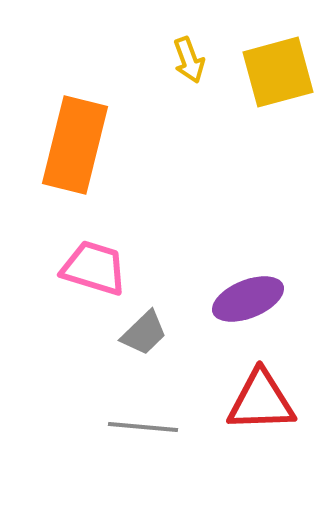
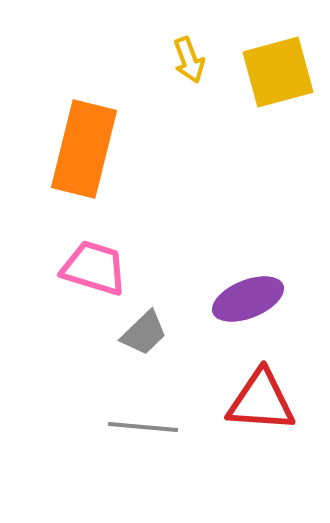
orange rectangle: moved 9 px right, 4 px down
red triangle: rotated 6 degrees clockwise
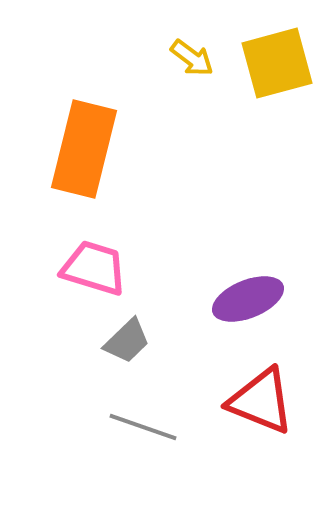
yellow arrow: moved 3 px right, 2 px up; rotated 33 degrees counterclockwise
yellow square: moved 1 px left, 9 px up
gray trapezoid: moved 17 px left, 8 px down
red triangle: rotated 18 degrees clockwise
gray line: rotated 14 degrees clockwise
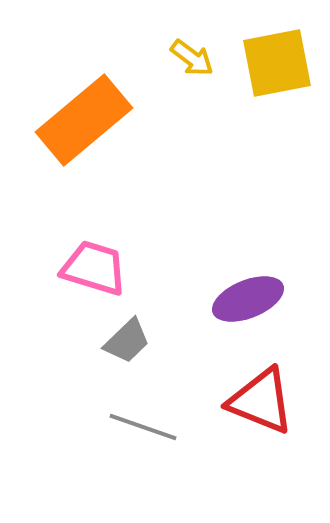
yellow square: rotated 4 degrees clockwise
orange rectangle: moved 29 px up; rotated 36 degrees clockwise
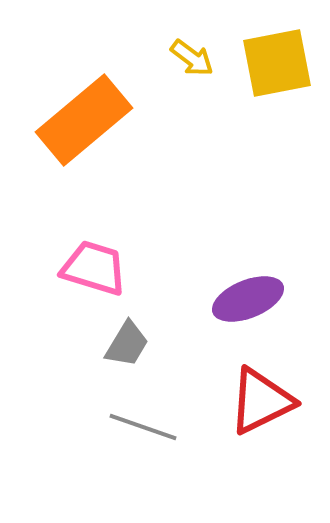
gray trapezoid: moved 3 px down; rotated 15 degrees counterclockwise
red triangle: rotated 48 degrees counterclockwise
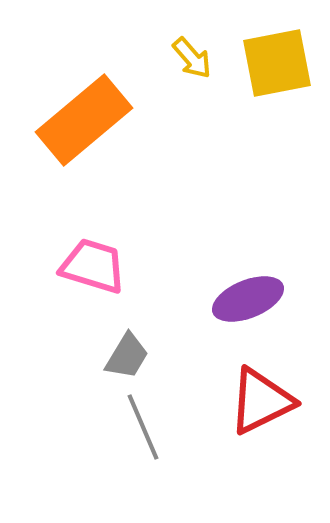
yellow arrow: rotated 12 degrees clockwise
pink trapezoid: moved 1 px left, 2 px up
gray trapezoid: moved 12 px down
gray line: rotated 48 degrees clockwise
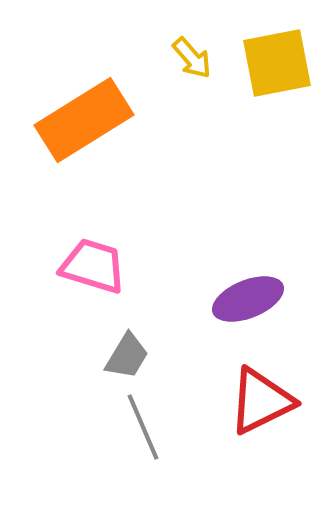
orange rectangle: rotated 8 degrees clockwise
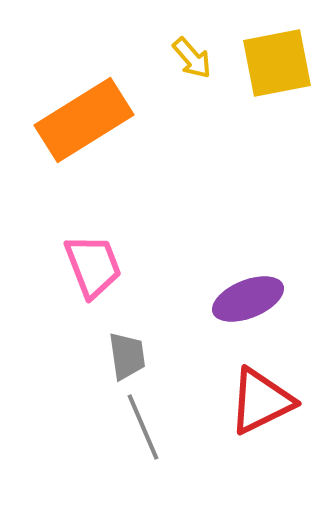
pink trapezoid: rotated 52 degrees clockwise
gray trapezoid: rotated 39 degrees counterclockwise
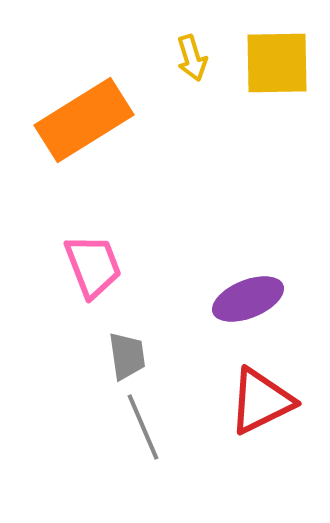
yellow arrow: rotated 24 degrees clockwise
yellow square: rotated 10 degrees clockwise
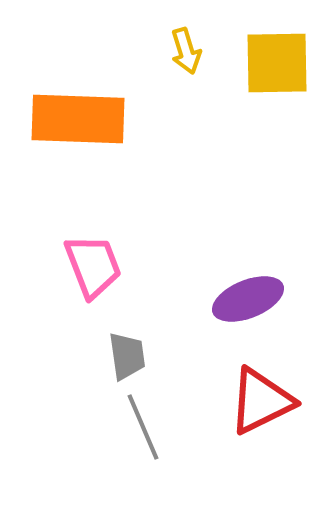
yellow arrow: moved 6 px left, 7 px up
orange rectangle: moved 6 px left, 1 px up; rotated 34 degrees clockwise
